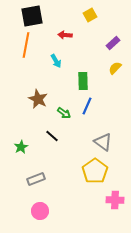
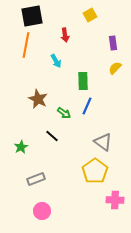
red arrow: rotated 104 degrees counterclockwise
purple rectangle: rotated 56 degrees counterclockwise
pink circle: moved 2 px right
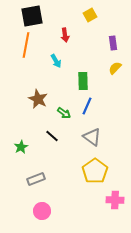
gray triangle: moved 11 px left, 5 px up
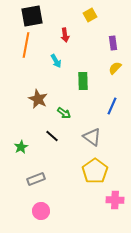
blue line: moved 25 px right
pink circle: moved 1 px left
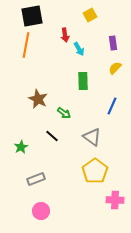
cyan arrow: moved 23 px right, 12 px up
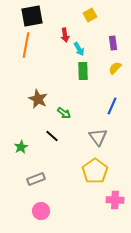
green rectangle: moved 10 px up
gray triangle: moved 6 px right; rotated 18 degrees clockwise
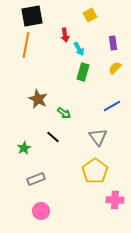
green rectangle: moved 1 px down; rotated 18 degrees clockwise
blue line: rotated 36 degrees clockwise
black line: moved 1 px right, 1 px down
green star: moved 3 px right, 1 px down
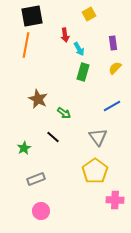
yellow square: moved 1 px left, 1 px up
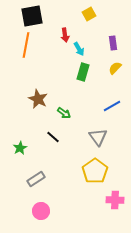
green star: moved 4 px left
gray rectangle: rotated 12 degrees counterclockwise
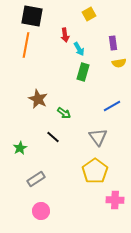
black square: rotated 20 degrees clockwise
yellow semicircle: moved 4 px right, 5 px up; rotated 144 degrees counterclockwise
